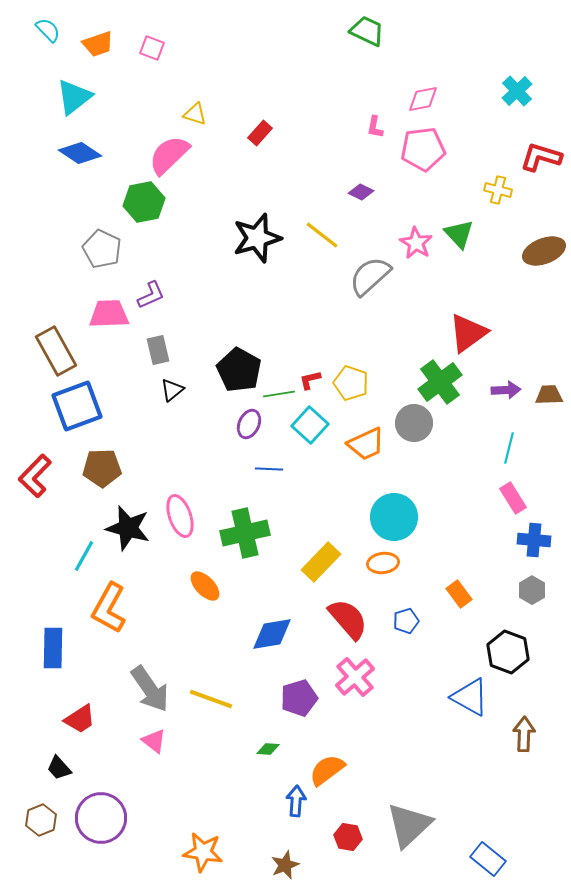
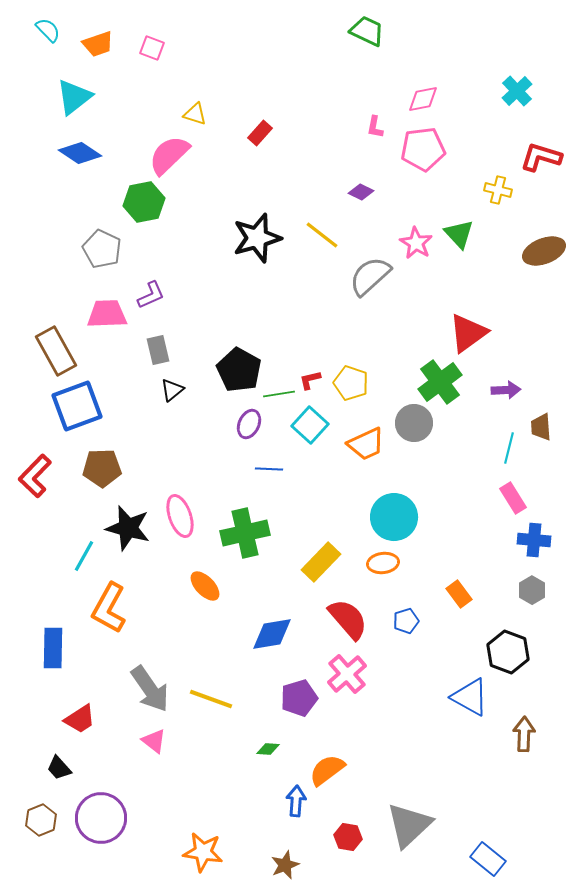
pink trapezoid at (109, 314): moved 2 px left
brown trapezoid at (549, 395): moved 8 px left, 32 px down; rotated 92 degrees counterclockwise
pink cross at (355, 677): moved 8 px left, 3 px up
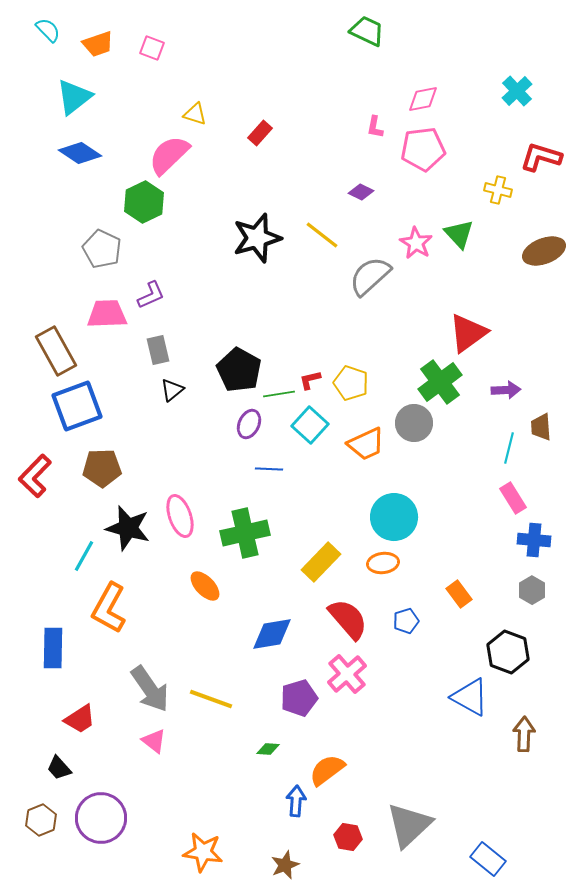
green hexagon at (144, 202): rotated 15 degrees counterclockwise
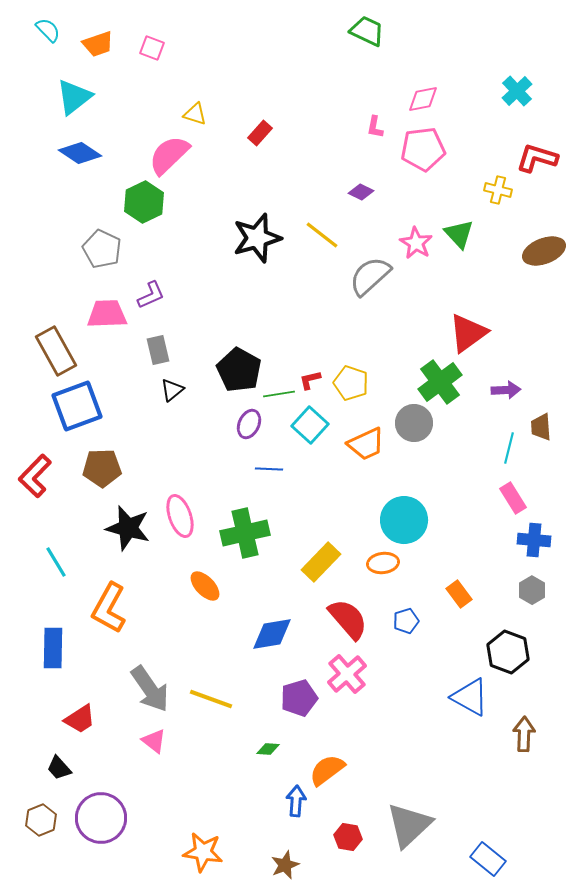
red L-shape at (541, 157): moved 4 px left, 1 px down
cyan circle at (394, 517): moved 10 px right, 3 px down
cyan line at (84, 556): moved 28 px left, 6 px down; rotated 60 degrees counterclockwise
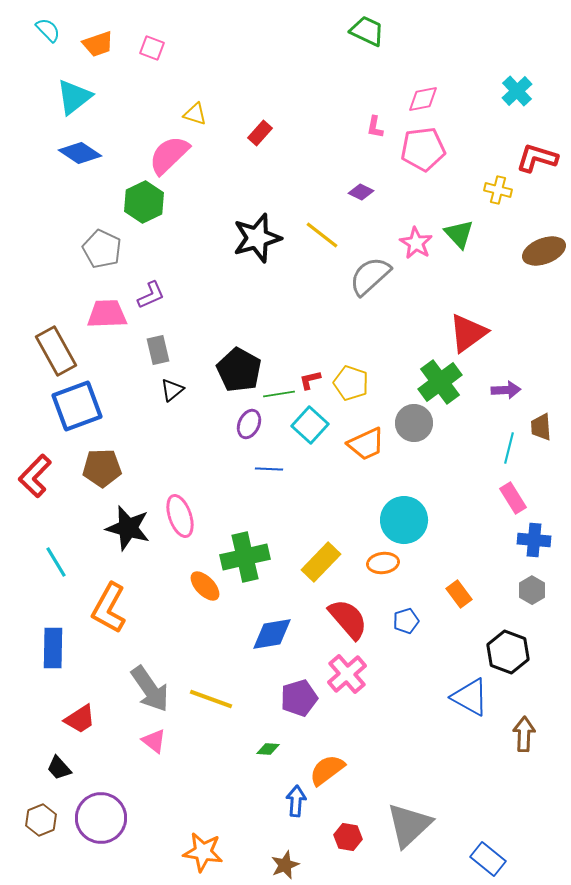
green cross at (245, 533): moved 24 px down
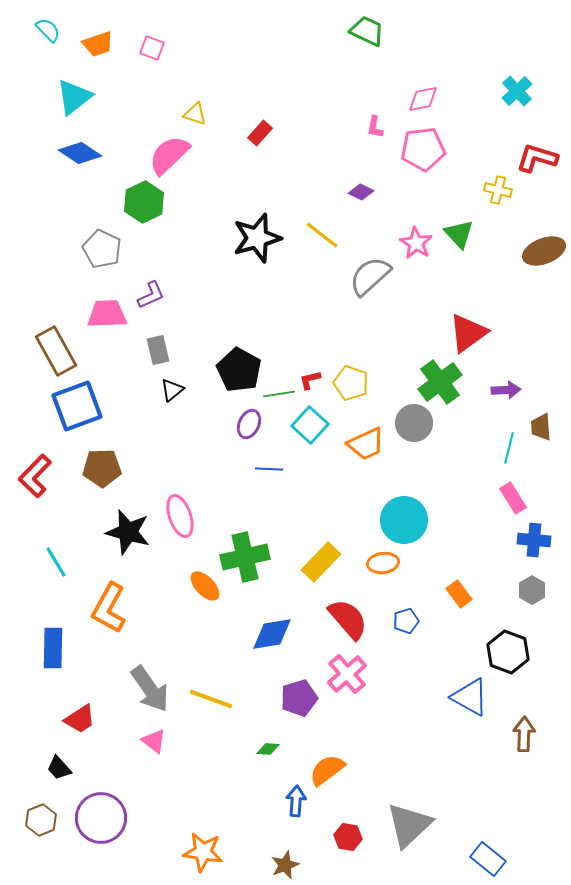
black star at (128, 528): moved 4 px down
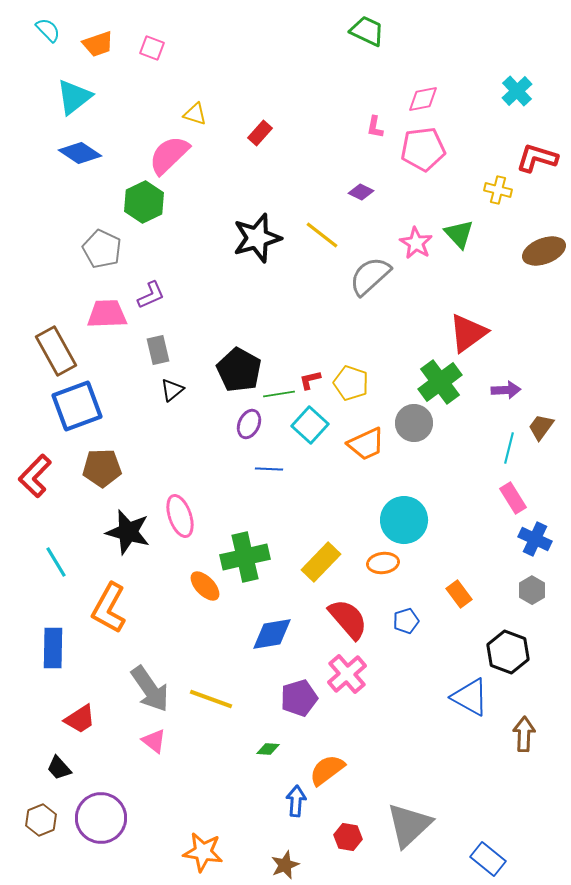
brown trapezoid at (541, 427): rotated 40 degrees clockwise
blue cross at (534, 540): moved 1 px right, 1 px up; rotated 20 degrees clockwise
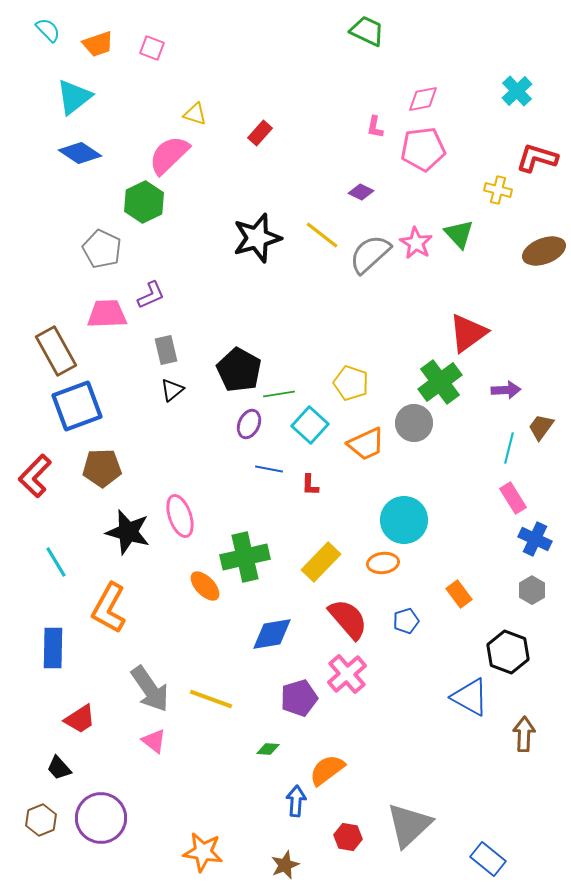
gray semicircle at (370, 276): moved 22 px up
gray rectangle at (158, 350): moved 8 px right
red L-shape at (310, 380): moved 105 px down; rotated 75 degrees counterclockwise
blue line at (269, 469): rotated 8 degrees clockwise
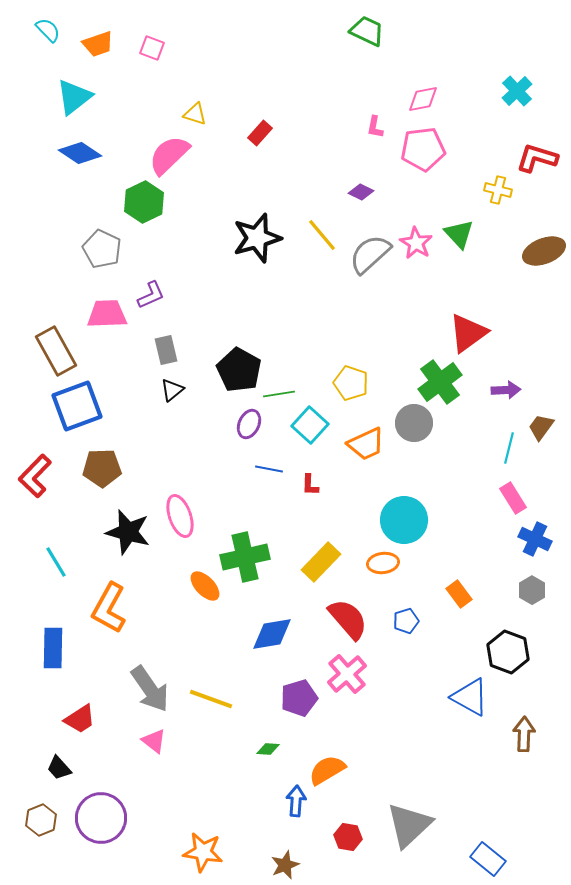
yellow line at (322, 235): rotated 12 degrees clockwise
orange semicircle at (327, 770): rotated 6 degrees clockwise
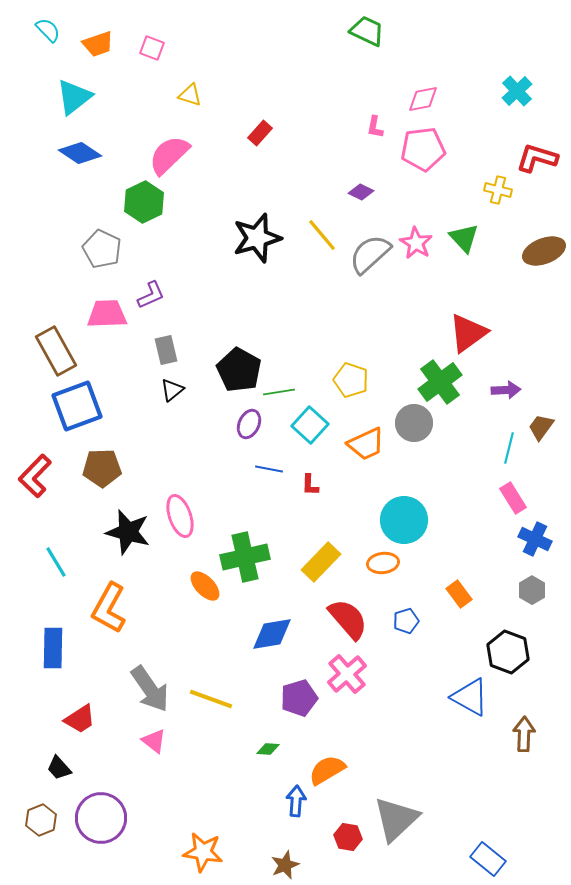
yellow triangle at (195, 114): moved 5 px left, 19 px up
green triangle at (459, 234): moved 5 px right, 4 px down
yellow pentagon at (351, 383): moved 3 px up
green line at (279, 394): moved 2 px up
gray triangle at (409, 825): moved 13 px left, 6 px up
